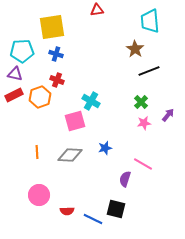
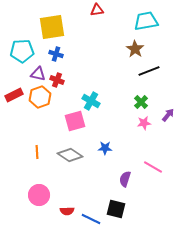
cyan trapezoid: moved 4 px left; rotated 85 degrees clockwise
purple triangle: moved 23 px right
blue star: rotated 16 degrees clockwise
gray diamond: rotated 30 degrees clockwise
pink line: moved 10 px right, 3 px down
blue line: moved 2 px left
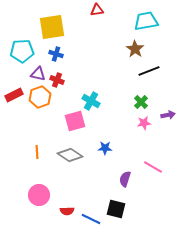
purple arrow: rotated 40 degrees clockwise
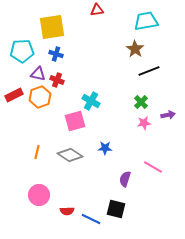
orange line: rotated 16 degrees clockwise
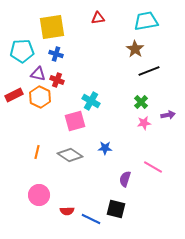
red triangle: moved 1 px right, 8 px down
orange hexagon: rotated 15 degrees counterclockwise
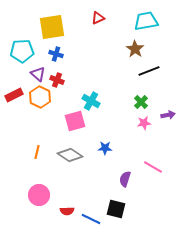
red triangle: rotated 16 degrees counterclockwise
purple triangle: rotated 28 degrees clockwise
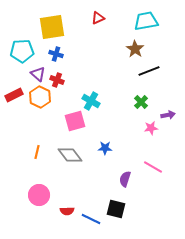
pink star: moved 7 px right, 5 px down
gray diamond: rotated 20 degrees clockwise
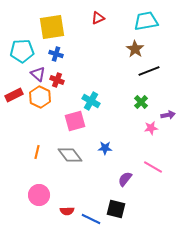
purple semicircle: rotated 21 degrees clockwise
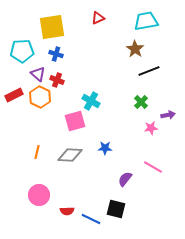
gray diamond: rotated 50 degrees counterclockwise
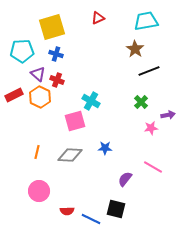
yellow square: rotated 8 degrees counterclockwise
pink circle: moved 4 px up
